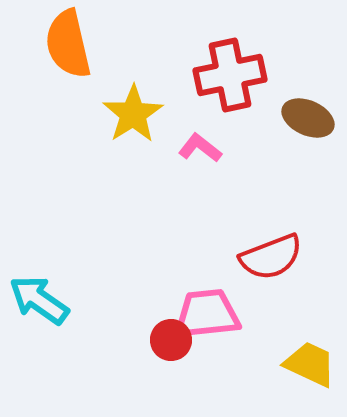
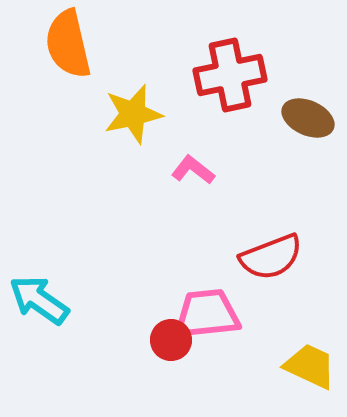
yellow star: rotated 20 degrees clockwise
pink L-shape: moved 7 px left, 22 px down
yellow trapezoid: moved 2 px down
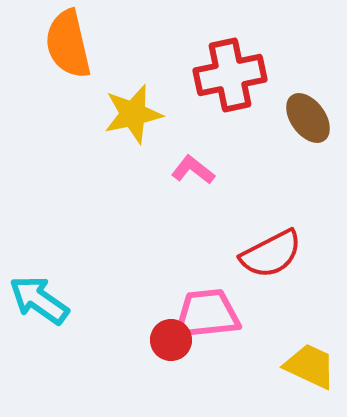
brown ellipse: rotated 30 degrees clockwise
red semicircle: moved 3 px up; rotated 6 degrees counterclockwise
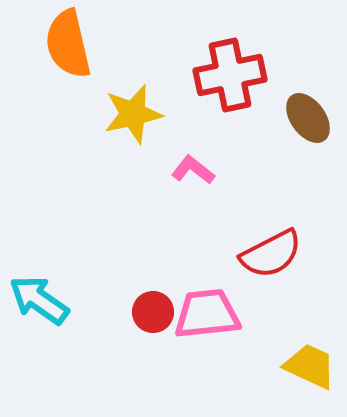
red circle: moved 18 px left, 28 px up
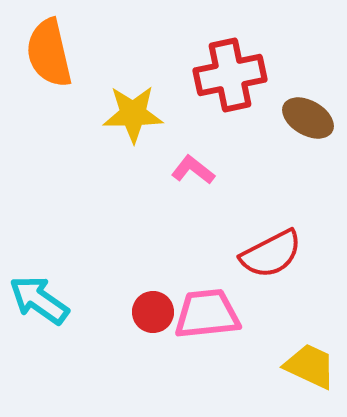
orange semicircle: moved 19 px left, 9 px down
yellow star: rotated 12 degrees clockwise
brown ellipse: rotated 24 degrees counterclockwise
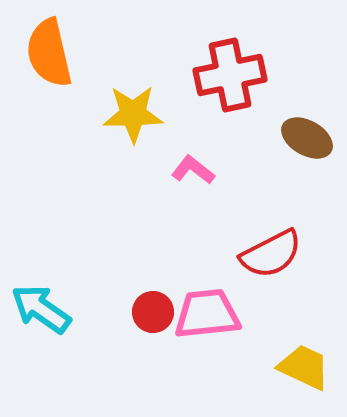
brown ellipse: moved 1 px left, 20 px down
cyan arrow: moved 2 px right, 9 px down
yellow trapezoid: moved 6 px left, 1 px down
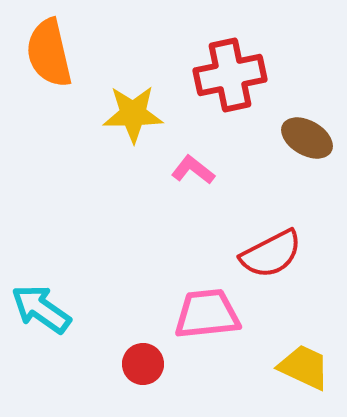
red circle: moved 10 px left, 52 px down
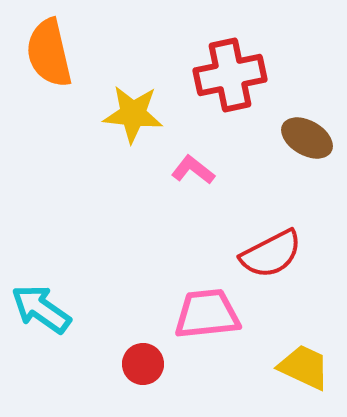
yellow star: rotated 6 degrees clockwise
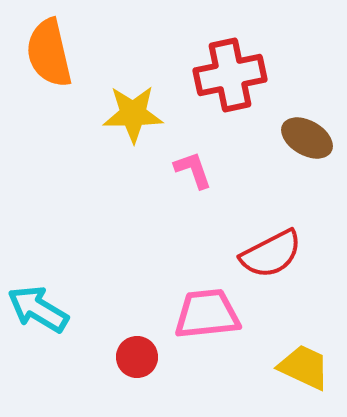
yellow star: rotated 6 degrees counterclockwise
pink L-shape: rotated 33 degrees clockwise
cyan arrow: moved 3 px left; rotated 4 degrees counterclockwise
red circle: moved 6 px left, 7 px up
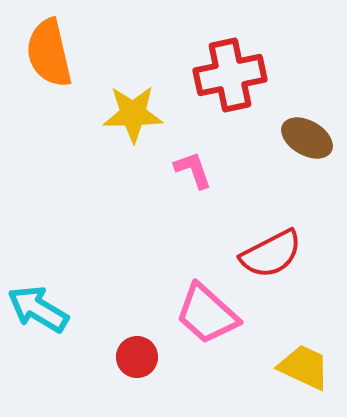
pink trapezoid: rotated 132 degrees counterclockwise
